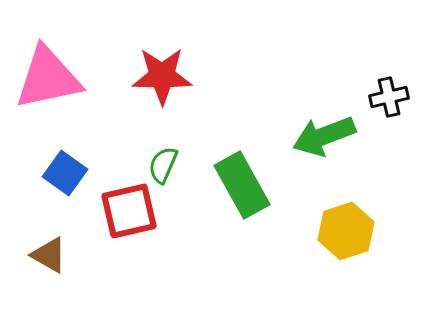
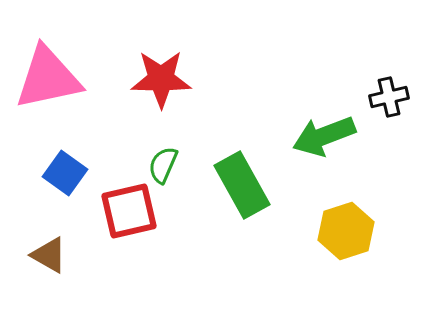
red star: moved 1 px left, 3 px down
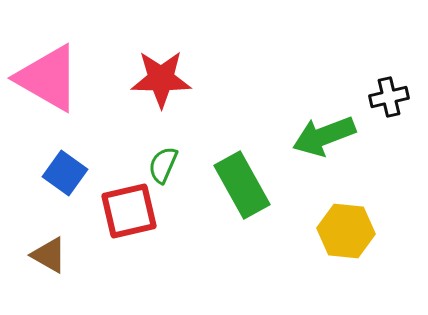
pink triangle: rotated 42 degrees clockwise
yellow hexagon: rotated 24 degrees clockwise
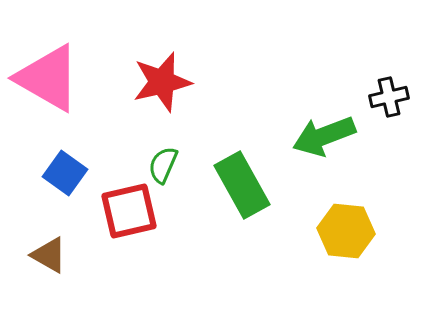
red star: moved 1 px right, 3 px down; rotated 14 degrees counterclockwise
